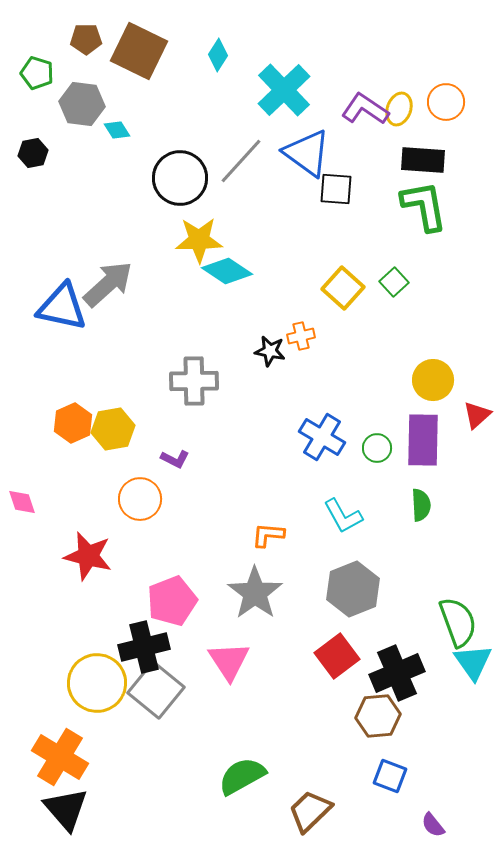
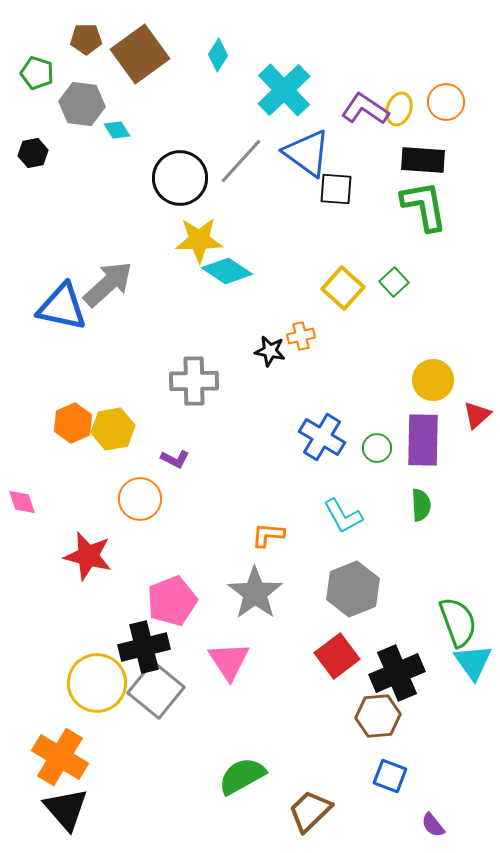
brown square at (139, 51): moved 1 px right, 3 px down; rotated 28 degrees clockwise
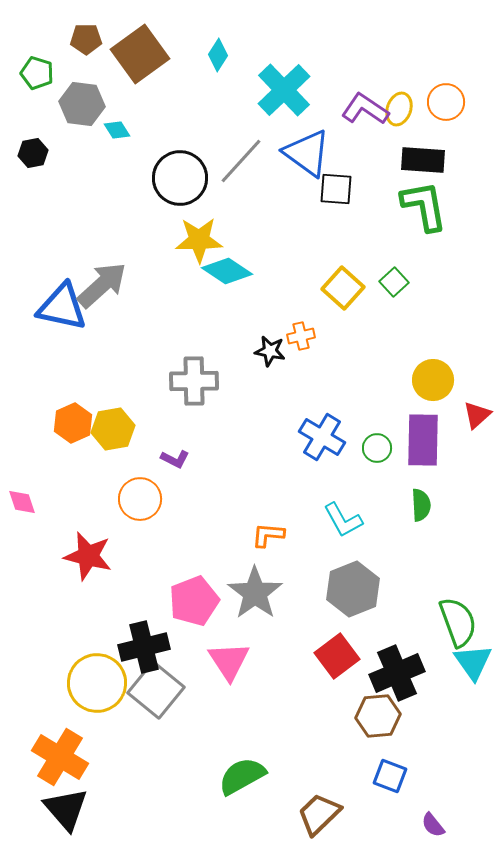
gray arrow at (108, 284): moved 6 px left, 1 px down
cyan L-shape at (343, 516): moved 4 px down
pink pentagon at (172, 601): moved 22 px right
brown trapezoid at (310, 811): moved 9 px right, 3 px down
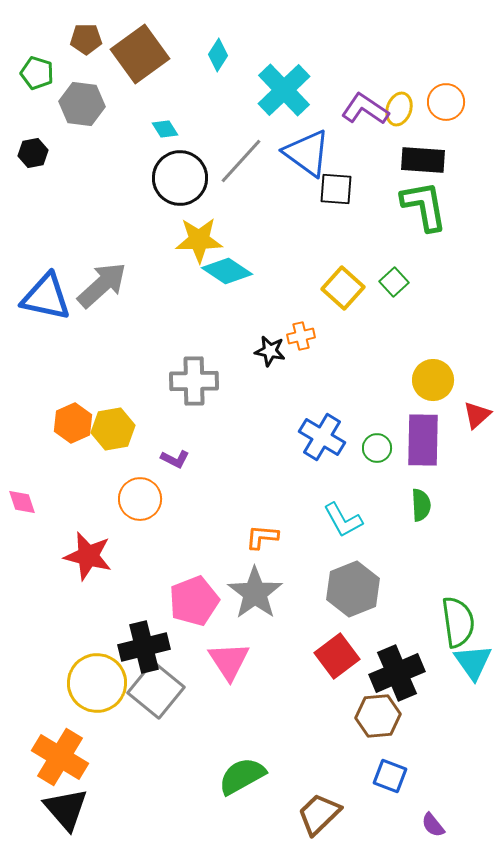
cyan diamond at (117, 130): moved 48 px right, 1 px up
blue triangle at (62, 307): moved 16 px left, 10 px up
orange L-shape at (268, 535): moved 6 px left, 2 px down
green semicircle at (458, 622): rotated 12 degrees clockwise
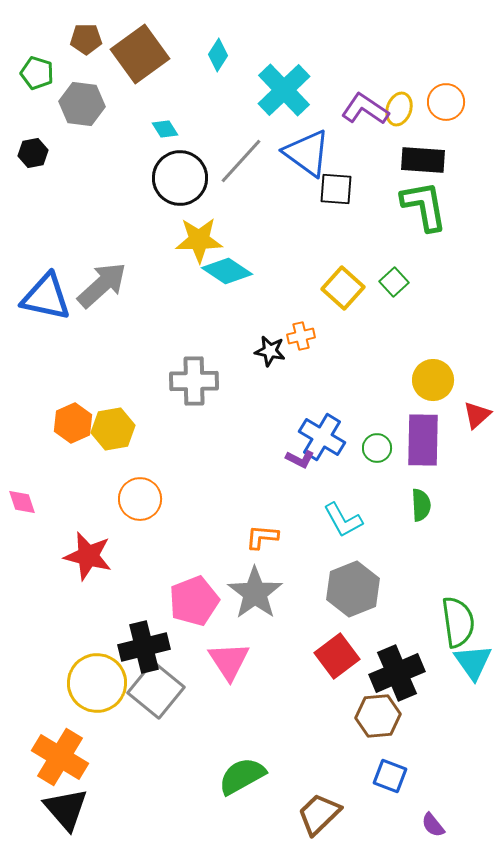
purple L-shape at (175, 459): moved 125 px right
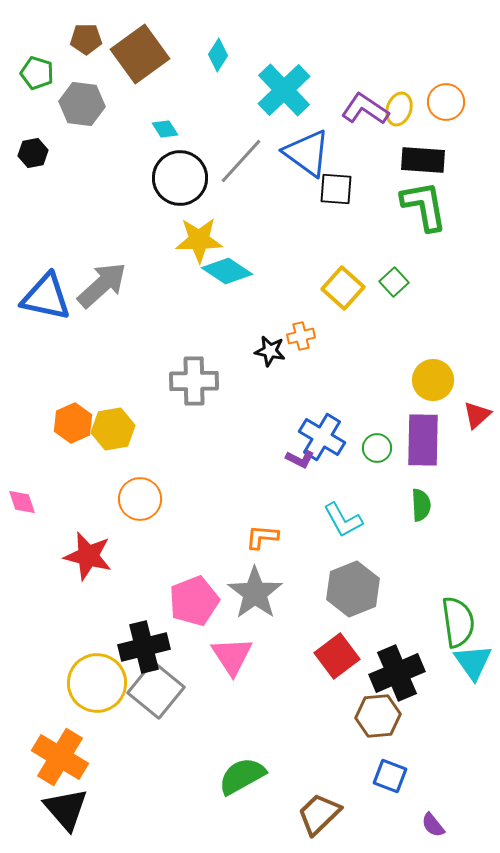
pink triangle at (229, 661): moved 3 px right, 5 px up
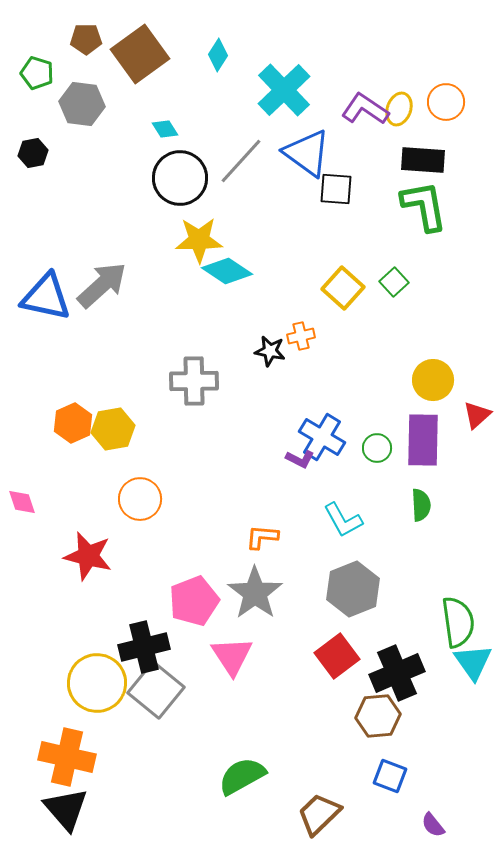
orange cross at (60, 757): moved 7 px right; rotated 18 degrees counterclockwise
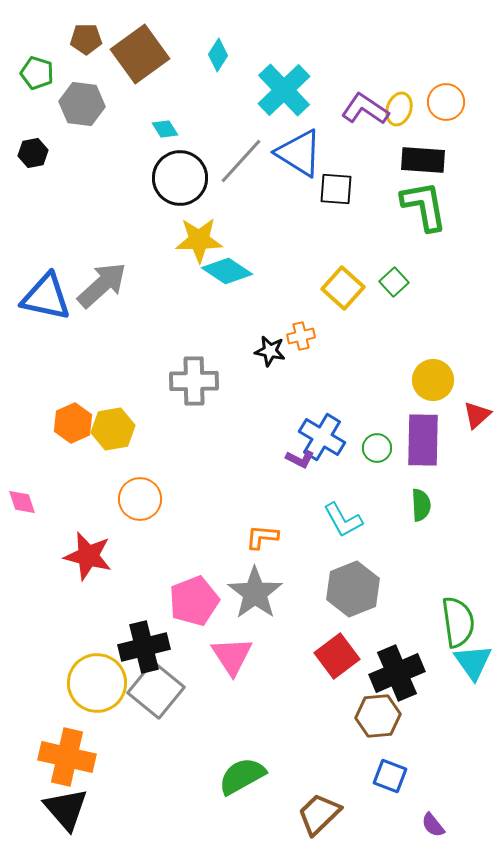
blue triangle at (307, 153): moved 8 px left; rotated 4 degrees counterclockwise
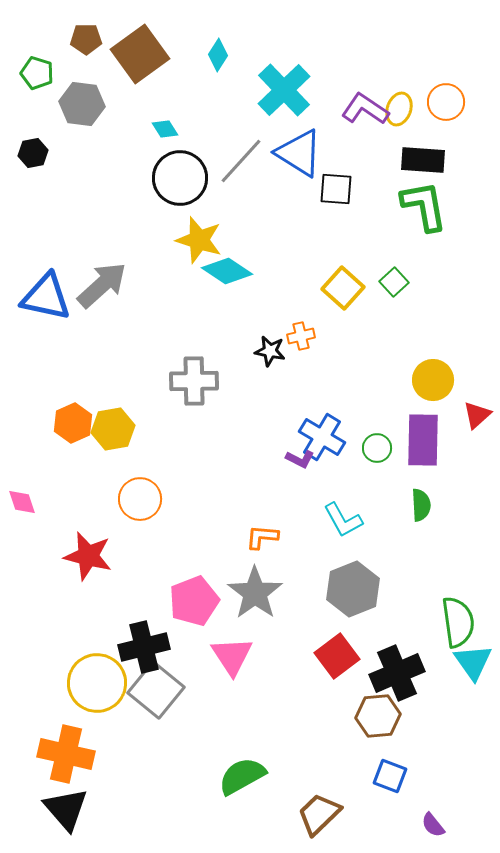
yellow star at (199, 240): rotated 18 degrees clockwise
orange cross at (67, 757): moved 1 px left, 3 px up
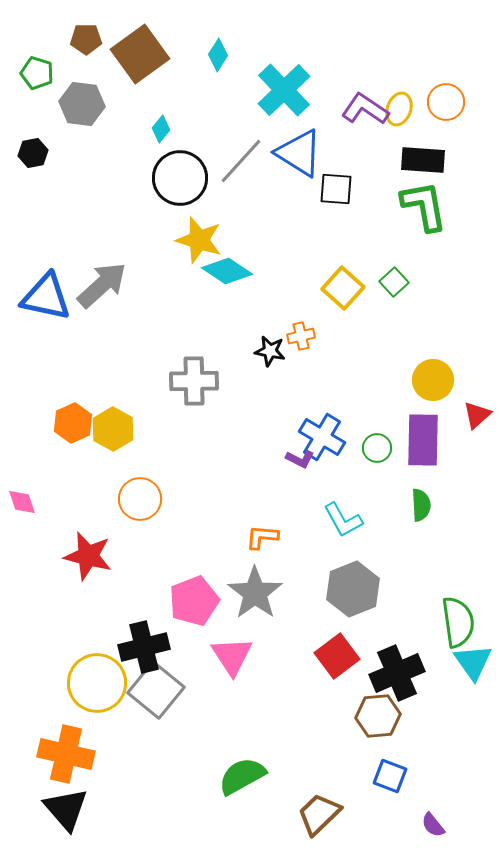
cyan diamond at (165, 129): moved 4 px left; rotated 72 degrees clockwise
yellow hexagon at (113, 429): rotated 21 degrees counterclockwise
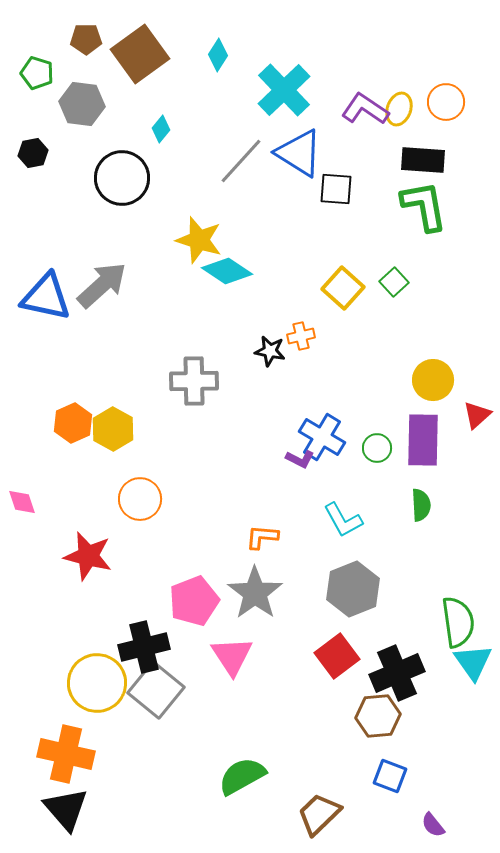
black circle at (180, 178): moved 58 px left
